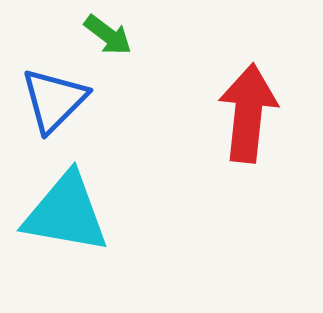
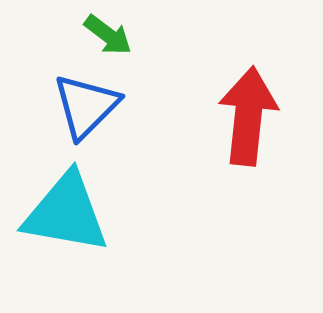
blue triangle: moved 32 px right, 6 px down
red arrow: moved 3 px down
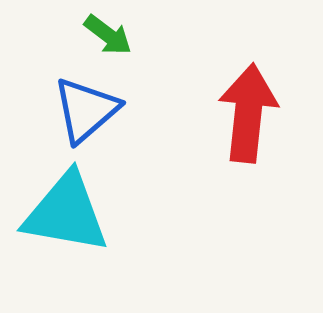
blue triangle: moved 4 px down; rotated 4 degrees clockwise
red arrow: moved 3 px up
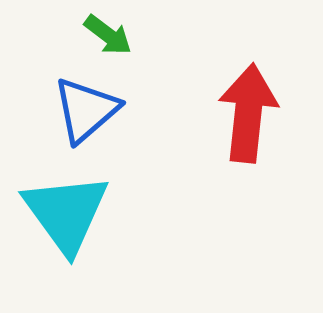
cyan triangle: rotated 44 degrees clockwise
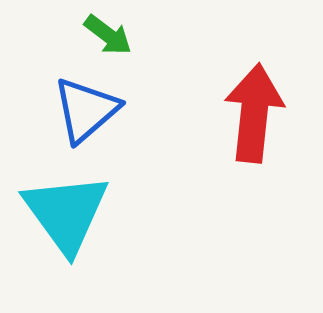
red arrow: moved 6 px right
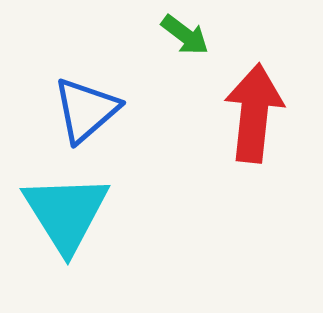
green arrow: moved 77 px right
cyan triangle: rotated 4 degrees clockwise
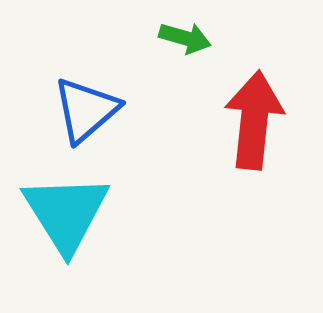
green arrow: moved 3 px down; rotated 21 degrees counterclockwise
red arrow: moved 7 px down
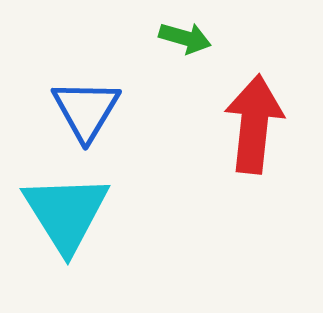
blue triangle: rotated 18 degrees counterclockwise
red arrow: moved 4 px down
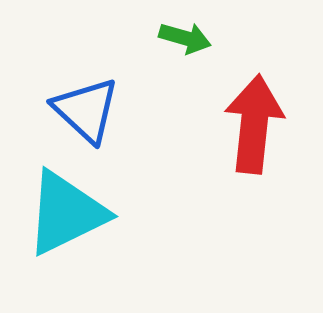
blue triangle: rotated 18 degrees counterclockwise
cyan triangle: rotated 36 degrees clockwise
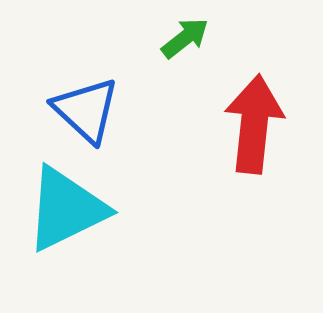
green arrow: rotated 54 degrees counterclockwise
cyan triangle: moved 4 px up
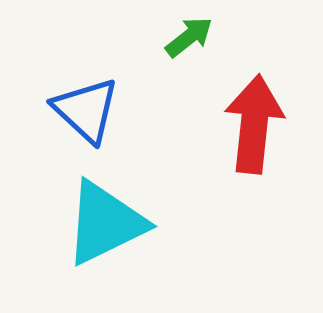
green arrow: moved 4 px right, 1 px up
cyan triangle: moved 39 px right, 14 px down
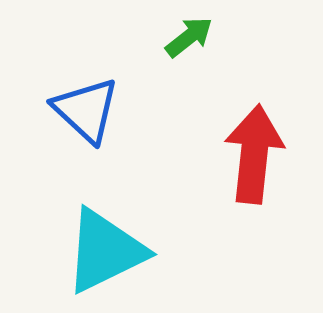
red arrow: moved 30 px down
cyan triangle: moved 28 px down
